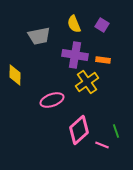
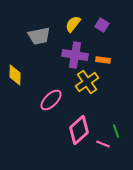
yellow semicircle: moved 1 px left; rotated 60 degrees clockwise
pink ellipse: moved 1 px left; rotated 25 degrees counterclockwise
pink line: moved 1 px right, 1 px up
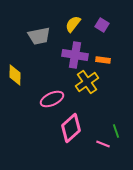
pink ellipse: moved 1 px right, 1 px up; rotated 20 degrees clockwise
pink diamond: moved 8 px left, 2 px up
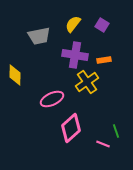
orange rectangle: moved 1 px right; rotated 16 degrees counterclockwise
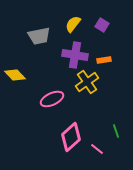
yellow diamond: rotated 45 degrees counterclockwise
pink diamond: moved 9 px down
pink line: moved 6 px left, 5 px down; rotated 16 degrees clockwise
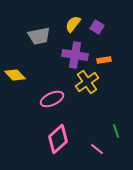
purple square: moved 5 px left, 2 px down
pink diamond: moved 13 px left, 2 px down
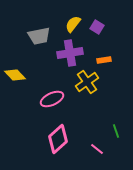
purple cross: moved 5 px left, 2 px up; rotated 20 degrees counterclockwise
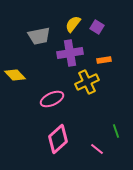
yellow cross: rotated 10 degrees clockwise
